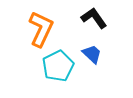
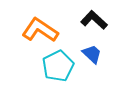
black L-shape: moved 2 px down; rotated 12 degrees counterclockwise
orange L-shape: moved 1 px left, 1 px down; rotated 81 degrees counterclockwise
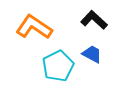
orange L-shape: moved 6 px left, 3 px up
blue trapezoid: rotated 15 degrees counterclockwise
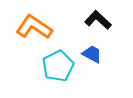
black L-shape: moved 4 px right
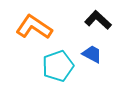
cyan pentagon: rotated 8 degrees clockwise
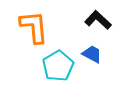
orange L-shape: rotated 51 degrees clockwise
cyan pentagon: rotated 12 degrees counterclockwise
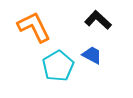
orange L-shape: rotated 21 degrees counterclockwise
blue trapezoid: moved 1 px down
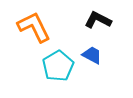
black L-shape: rotated 16 degrees counterclockwise
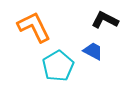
black L-shape: moved 7 px right
blue trapezoid: moved 1 px right, 4 px up
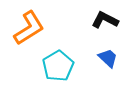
orange L-shape: moved 5 px left, 1 px down; rotated 84 degrees clockwise
blue trapezoid: moved 15 px right, 7 px down; rotated 15 degrees clockwise
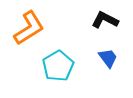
blue trapezoid: rotated 10 degrees clockwise
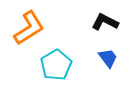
black L-shape: moved 2 px down
cyan pentagon: moved 2 px left, 1 px up
